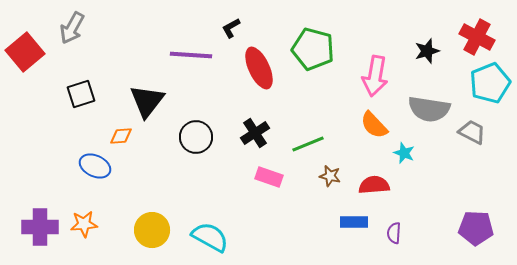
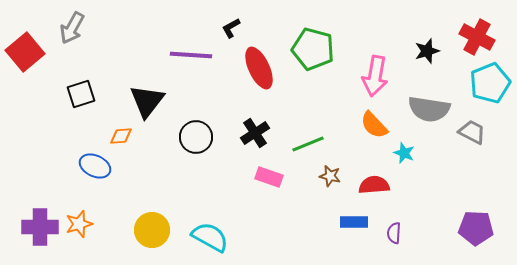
orange star: moved 5 px left; rotated 12 degrees counterclockwise
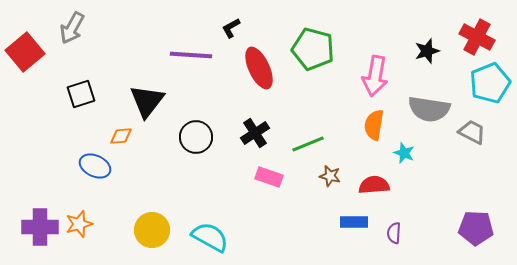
orange semicircle: rotated 52 degrees clockwise
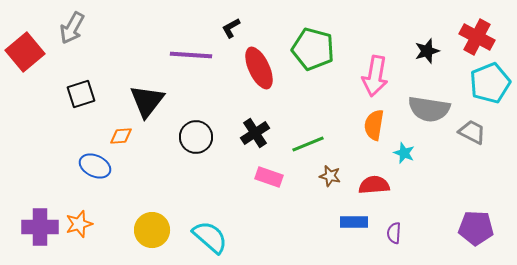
cyan semicircle: rotated 12 degrees clockwise
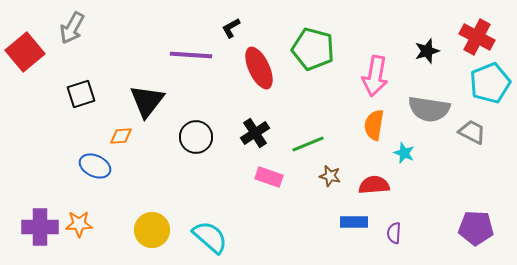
orange star: rotated 16 degrees clockwise
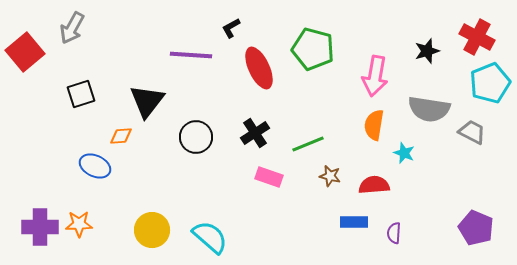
purple pentagon: rotated 20 degrees clockwise
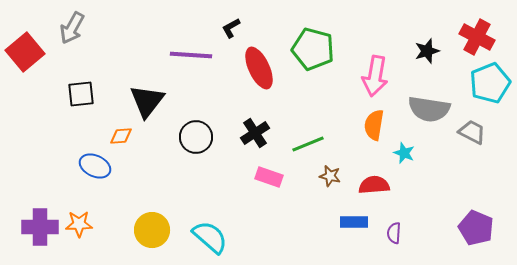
black square: rotated 12 degrees clockwise
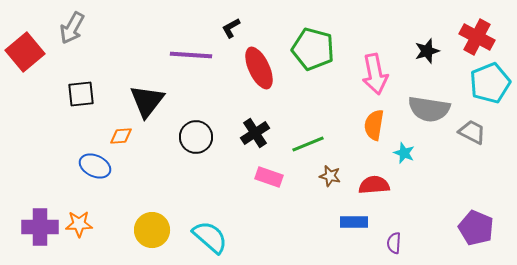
pink arrow: moved 2 px up; rotated 21 degrees counterclockwise
purple semicircle: moved 10 px down
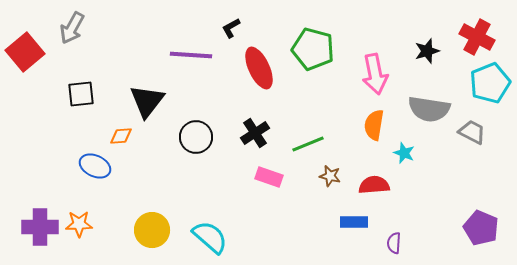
purple pentagon: moved 5 px right
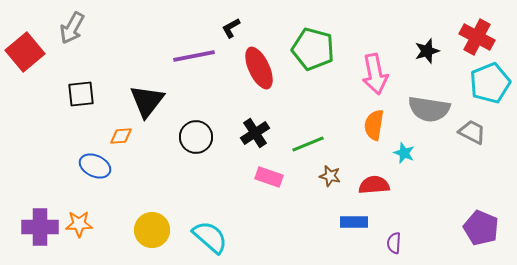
purple line: moved 3 px right, 1 px down; rotated 15 degrees counterclockwise
